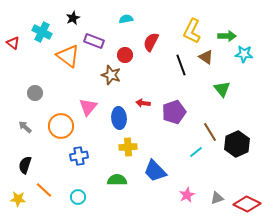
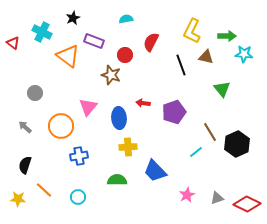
brown triangle: rotated 21 degrees counterclockwise
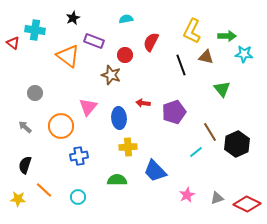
cyan cross: moved 7 px left, 2 px up; rotated 18 degrees counterclockwise
